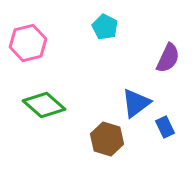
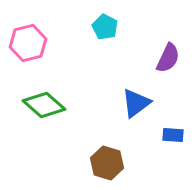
blue rectangle: moved 8 px right, 8 px down; rotated 60 degrees counterclockwise
brown hexagon: moved 24 px down
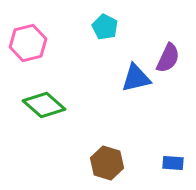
blue triangle: moved 25 px up; rotated 24 degrees clockwise
blue rectangle: moved 28 px down
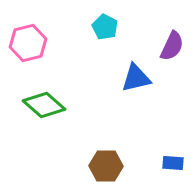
purple semicircle: moved 4 px right, 12 px up
brown hexagon: moved 1 px left, 3 px down; rotated 16 degrees counterclockwise
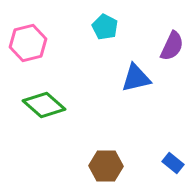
blue rectangle: rotated 35 degrees clockwise
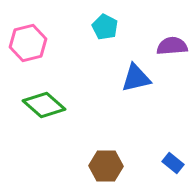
purple semicircle: rotated 120 degrees counterclockwise
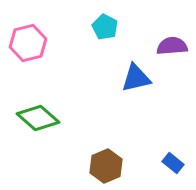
green diamond: moved 6 px left, 13 px down
brown hexagon: rotated 24 degrees counterclockwise
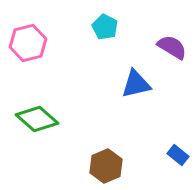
purple semicircle: moved 1 px down; rotated 36 degrees clockwise
blue triangle: moved 6 px down
green diamond: moved 1 px left, 1 px down
blue rectangle: moved 5 px right, 8 px up
